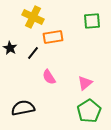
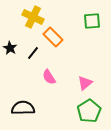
orange rectangle: rotated 54 degrees clockwise
black semicircle: rotated 10 degrees clockwise
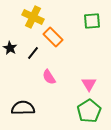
pink triangle: moved 4 px right, 1 px down; rotated 21 degrees counterclockwise
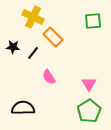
green square: moved 1 px right
black star: moved 3 px right, 1 px up; rotated 24 degrees counterclockwise
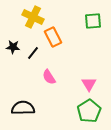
orange rectangle: rotated 18 degrees clockwise
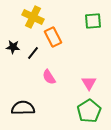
pink triangle: moved 1 px up
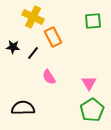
green pentagon: moved 3 px right, 1 px up
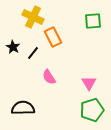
black star: rotated 24 degrees clockwise
green pentagon: rotated 15 degrees clockwise
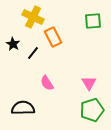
black star: moved 3 px up
pink semicircle: moved 2 px left, 6 px down
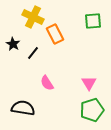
orange rectangle: moved 2 px right, 3 px up
black semicircle: rotated 10 degrees clockwise
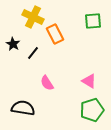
pink triangle: moved 2 px up; rotated 28 degrees counterclockwise
